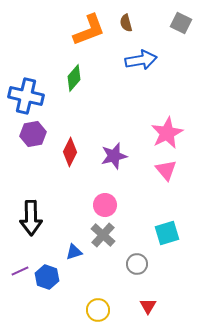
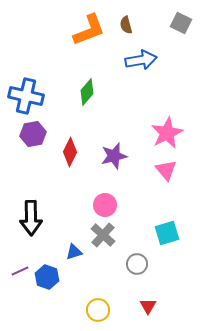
brown semicircle: moved 2 px down
green diamond: moved 13 px right, 14 px down
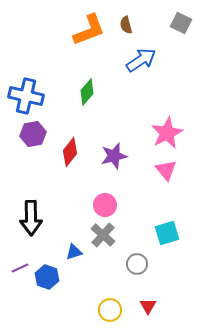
blue arrow: rotated 24 degrees counterclockwise
red diamond: rotated 12 degrees clockwise
purple line: moved 3 px up
yellow circle: moved 12 px right
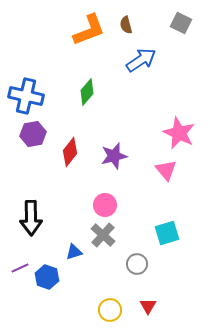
pink star: moved 12 px right; rotated 20 degrees counterclockwise
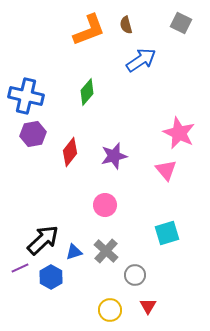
black arrow: moved 12 px right, 22 px down; rotated 132 degrees counterclockwise
gray cross: moved 3 px right, 16 px down
gray circle: moved 2 px left, 11 px down
blue hexagon: moved 4 px right; rotated 10 degrees clockwise
